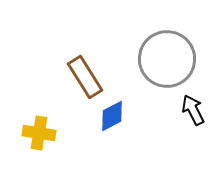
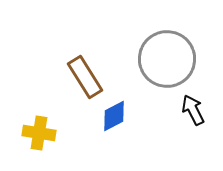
blue diamond: moved 2 px right
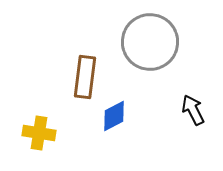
gray circle: moved 17 px left, 17 px up
brown rectangle: rotated 39 degrees clockwise
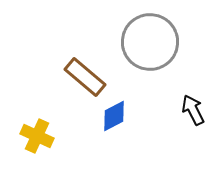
brown rectangle: rotated 57 degrees counterclockwise
yellow cross: moved 2 px left, 3 px down; rotated 16 degrees clockwise
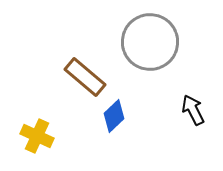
blue diamond: rotated 16 degrees counterclockwise
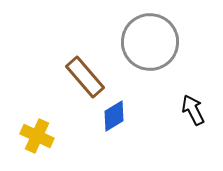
brown rectangle: rotated 9 degrees clockwise
blue diamond: rotated 12 degrees clockwise
